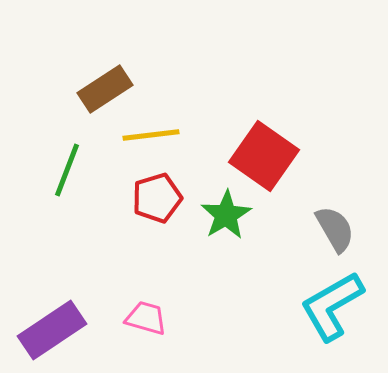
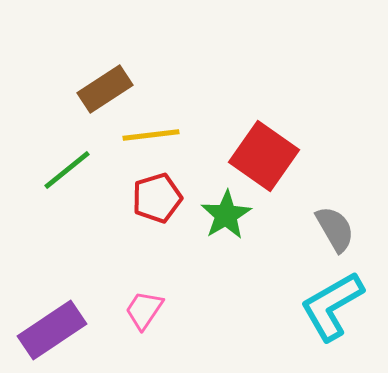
green line: rotated 30 degrees clockwise
pink trapezoid: moved 2 px left, 8 px up; rotated 72 degrees counterclockwise
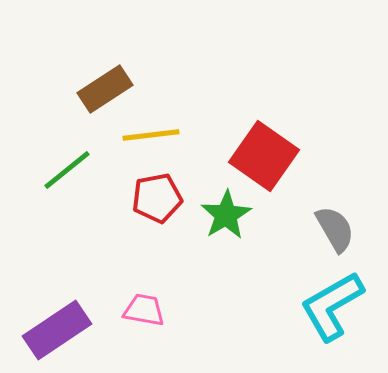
red pentagon: rotated 6 degrees clockwise
pink trapezoid: rotated 66 degrees clockwise
purple rectangle: moved 5 px right
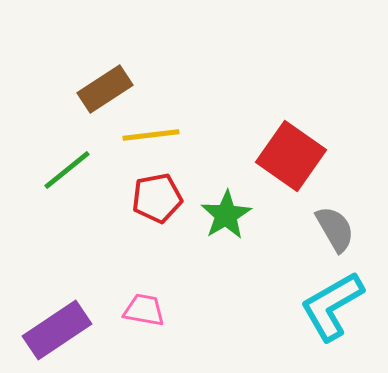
red square: moved 27 px right
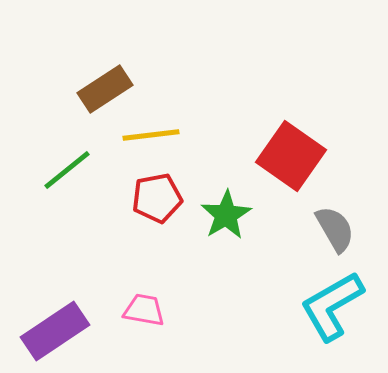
purple rectangle: moved 2 px left, 1 px down
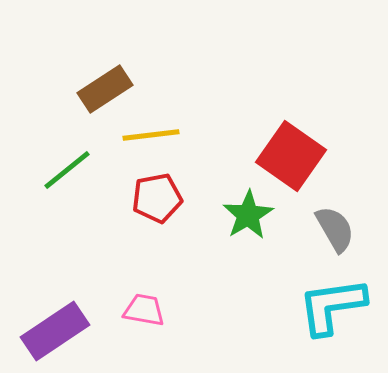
green star: moved 22 px right
cyan L-shape: rotated 22 degrees clockwise
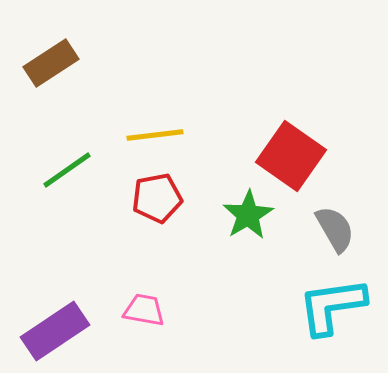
brown rectangle: moved 54 px left, 26 px up
yellow line: moved 4 px right
green line: rotated 4 degrees clockwise
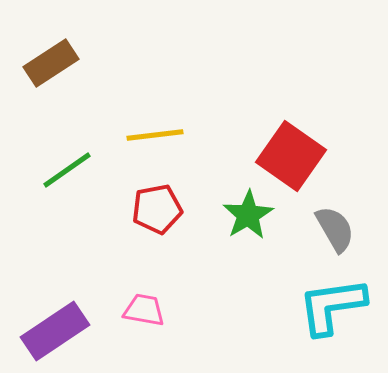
red pentagon: moved 11 px down
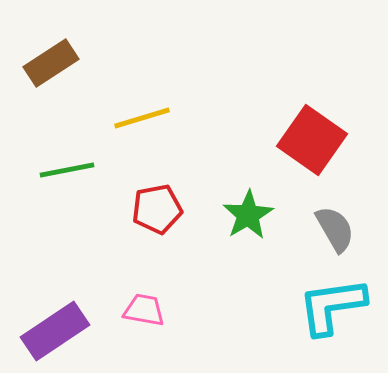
yellow line: moved 13 px left, 17 px up; rotated 10 degrees counterclockwise
red square: moved 21 px right, 16 px up
green line: rotated 24 degrees clockwise
